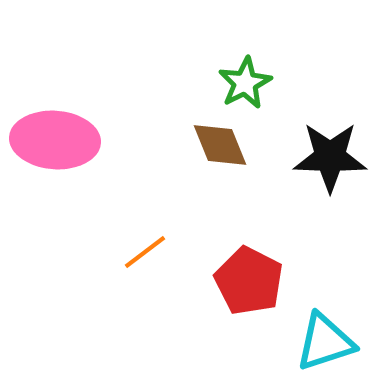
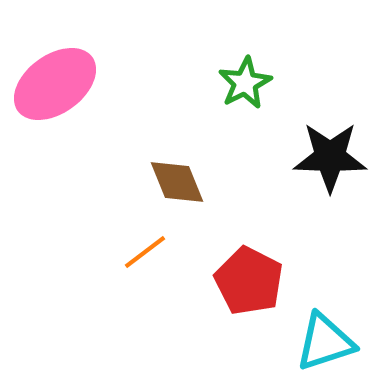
pink ellipse: moved 56 px up; rotated 40 degrees counterclockwise
brown diamond: moved 43 px left, 37 px down
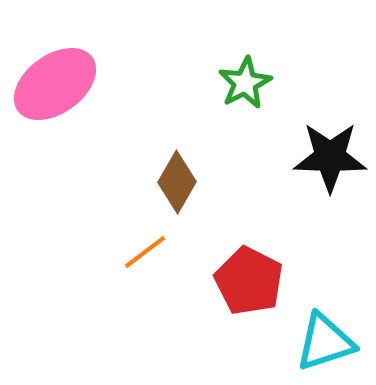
brown diamond: rotated 52 degrees clockwise
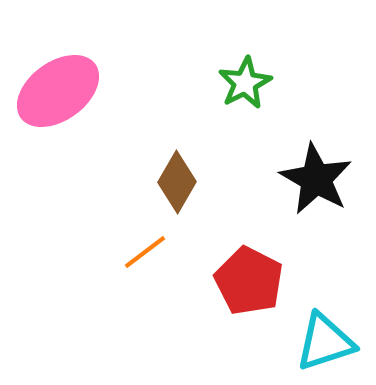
pink ellipse: moved 3 px right, 7 px down
black star: moved 14 px left, 22 px down; rotated 28 degrees clockwise
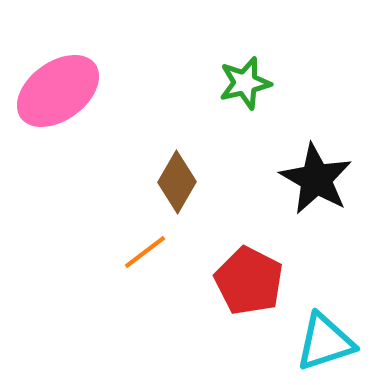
green star: rotated 14 degrees clockwise
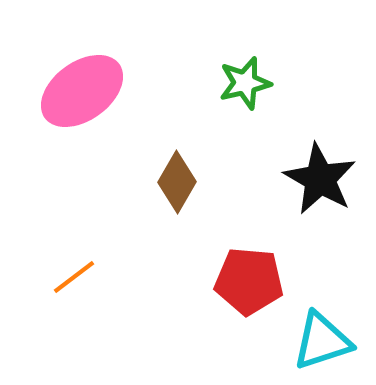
pink ellipse: moved 24 px right
black star: moved 4 px right
orange line: moved 71 px left, 25 px down
red pentagon: rotated 22 degrees counterclockwise
cyan triangle: moved 3 px left, 1 px up
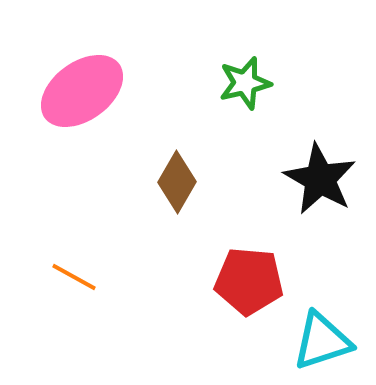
orange line: rotated 66 degrees clockwise
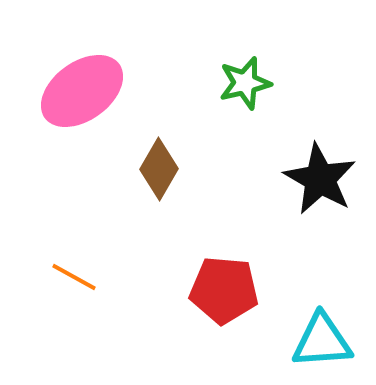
brown diamond: moved 18 px left, 13 px up
red pentagon: moved 25 px left, 9 px down
cyan triangle: rotated 14 degrees clockwise
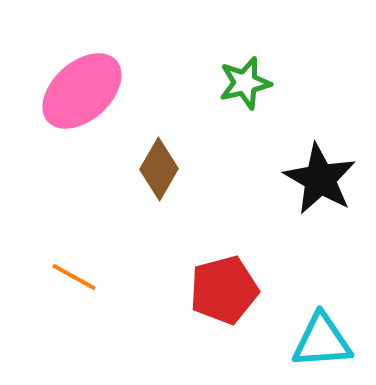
pink ellipse: rotated 6 degrees counterclockwise
red pentagon: rotated 20 degrees counterclockwise
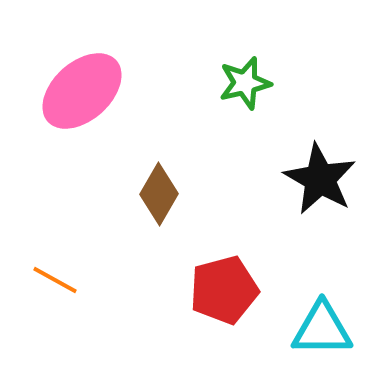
brown diamond: moved 25 px down
orange line: moved 19 px left, 3 px down
cyan triangle: moved 12 px up; rotated 4 degrees clockwise
